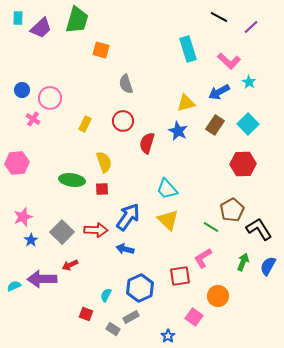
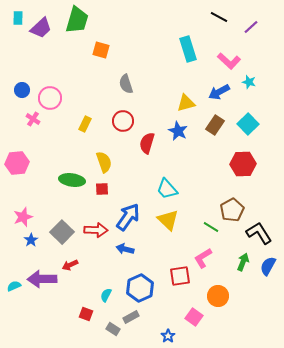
cyan star at (249, 82): rotated 16 degrees counterclockwise
black L-shape at (259, 229): moved 4 px down
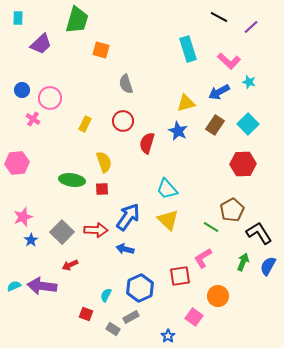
purple trapezoid at (41, 28): moved 16 px down
purple arrow at (42, 279): moved 7 px down; rotated 8 degrees clockwise
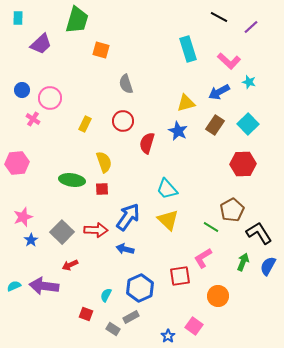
purple arrow at (42, 286): moved 2 px right
pink square at (194, 317): moved 9 px down
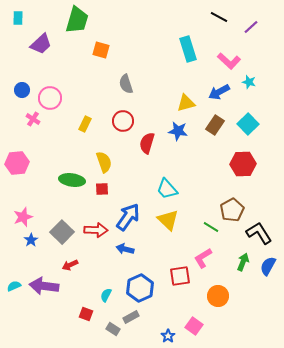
blue star at (178, 131): rotated 18 degrees counterclockwise
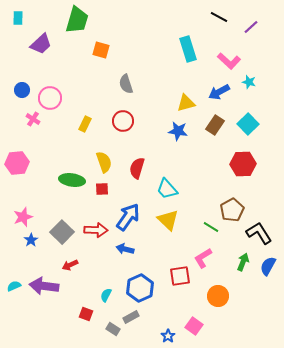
red semicircle at (147, 143): moved 10 px left, 25 px down
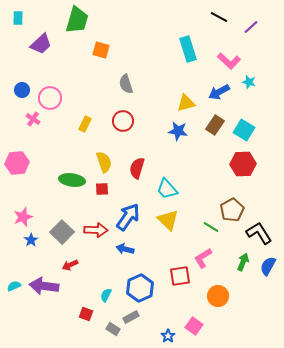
cyan square at (248, 124): moved 4 px left, 6 px down; rotated 15 degrees counterclockwise
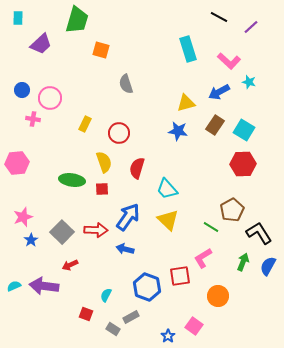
pink cross at (33, 119): rotated 24 degrees counterclockwise
red circle at (123, 121): moved 4 px left, 12 px down
blue hexagon at (140, 288): moved 7 px right, 1 px up; rotated 16 degrees counterclockwise
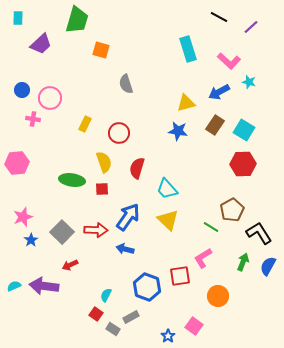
red square at (86, 314): moved 10 px right; rotated 16 degrees clockwise
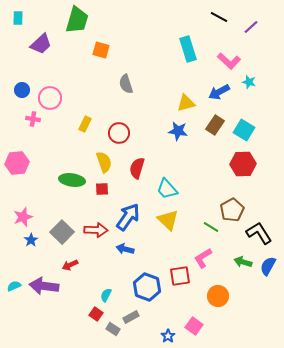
green arrow at (243, 262): rotated 96 degrees counterclockwise
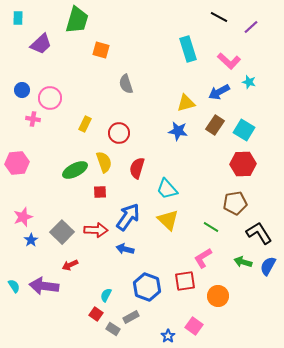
green ellipse at (72, 180): moved 3 px right, 10 px up; rotated 35 degrees counterclockwise
red square at (102, 189): moved 2 px left, 3 px down
brown pentagon at (232, 210): moved 3 px right, 7 px up; rotated 20 degrees clockwise
red square at (180, 276): moved 5 px right, 5 px down
cyan semicircle at (14, 286): rotated 80 degrees clockwise
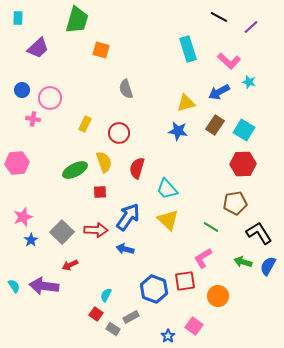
purple trapezoid at (41, 44): moved 3 px left, 4 px down
gray semicircle at (126, 84): moved 5 px down
blue hexagon at (147, 287): moved 7 px right, 2 px down
